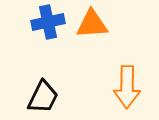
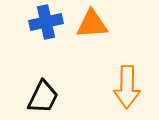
blue cross: moved 2 px left
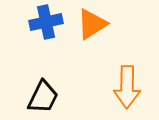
orange triangle: rotated 28 degrees counterclockwise
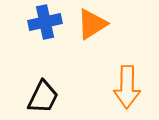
blue cross: moved 1 px left
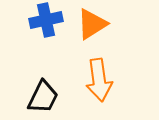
blue cross: moved 1 px right, 2 px up
orange arrow: moved 28 px left, 7 px up; rotated 9 degrees counterclockwise
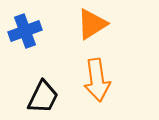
blue cross: moved 21 px left, 11 px down; rotated 8 degrees counterclockwise
orange arrow: moved 2 px left
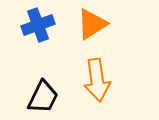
blue cross: moved 13 px right, 6 px up
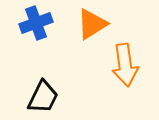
blue cross: moved 2 px left, 2 px up
orange arrow: moved 28 px right, 15 px up
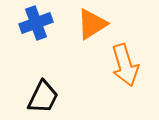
orange arrow: rotated 9 degrees counterclockwise
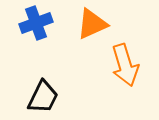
orange triangle: rotated 8 degrees clockwise
